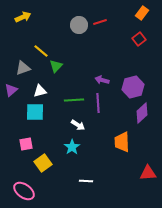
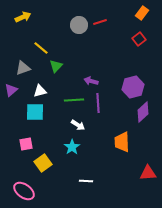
yellow line: moved 3 px up
purple arrow: moved 11 px left, 1 px down
purple diamond: moved 1 px right, 1 px up
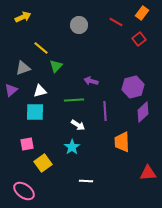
red line: moved 16 px right; rotated 48 degrees clockwise
purple line: moved 7 px right, 8 px down
pink square: moved 1 px right
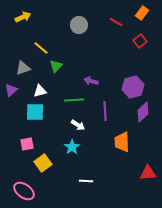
red square: moved 1 px right, 2 px down
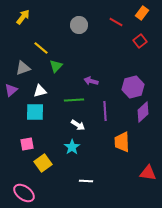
yellow arrow: rotated 28 degrees counterclockwise
red triangle: rotated 12 degrees clockwise
pink ellipse: moved 2 px down
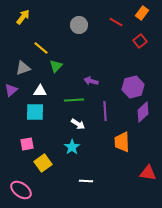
white triangle: rotated 16 degrees clockwise
white arrow: moved 1 px up
pink ellipse: moved 3 px left, 3 px up
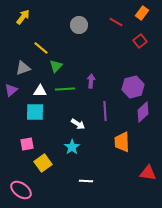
purple arrow: rotated 80 degrees clockwise
green line: moved 9 px left, 11 px up
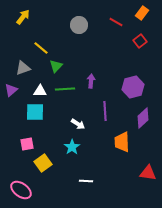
purple diamond: moved 6 px down
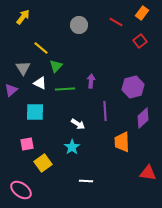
gray triangle: rotated 42 degrees counterclockwise
white triangle: moved 8 px up; rotated 24 degrees clockwise
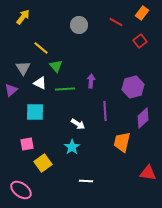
green triangle: rotated 24 degrees counterclockwise
orange trapezoid: rotated 15 degrees clockwise
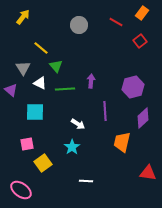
purple triangle: rotated 40 degrees counterclockwise
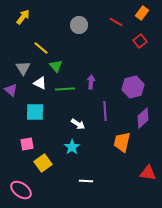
purple arrow: moved 1 px down
